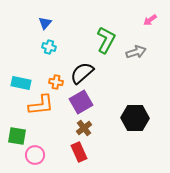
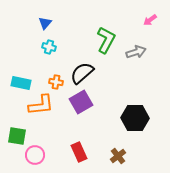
brown cross: moved 34 px right, 28 px down
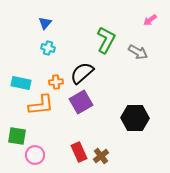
cyan cross: moved 1 px left, 1 px down
gray arrow: moved 2 px right; rotated 48 degrees clockwise
orange cross: rotated 16 degrees counterclockwise
brown cross: moved 17 px left
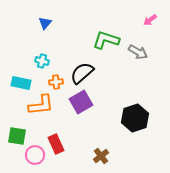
green L-shape: rotated 100 degrees counterclockwise
cyan cross: moved 6 px left, 13 px down
black hexagon: rotated 20 degrees counterclockwise
red rectangle: moved 23 px left, 8 px up
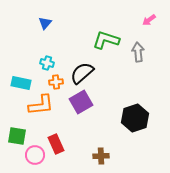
pink arrow: moved 1 px left
gray arrow: rotated 126 degrees counterclockwise
cyan cross: moved 5 px right, 2 px down
brown cross: rotated 35 degrees clockwise
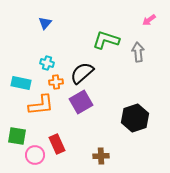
red rectangle: moved 1 px right
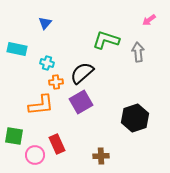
cyan rectangle: moved 4 px left, 34 px up
green square: moved 3 px left
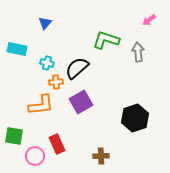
black semicircle: moved 5 px left, 5 px up
pink circle: moved 1 px down
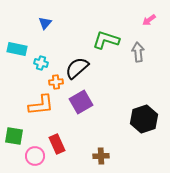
cyan cross: moved 6 px left
black hexagon: moved 9 px right, 1 px down
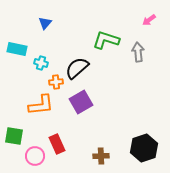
black hexagon: moved 29 px down
